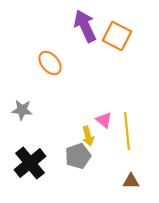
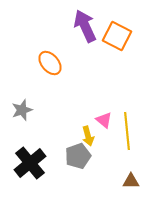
gray star: rotated 25 degrees counterclockwise
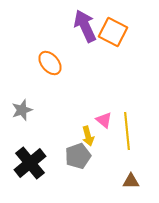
orange square: moved 4 px left, 4 px up
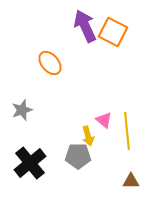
gray pentagon: rotated 20 degrees clockwise
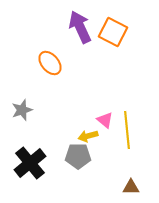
purple arrow: moved 5 px left, 1 px down
pink triangle: moved 1 px right
yellow line: moved 1 px up
yellow arrow: rotated 90 degrees clockwise
brown triangle: moved 6 px down
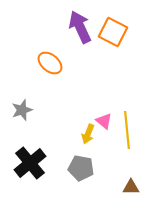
orange ellipse: rotated 10 degrees counterclockwise
pink triangle: moved 1 px left, 1 px down
yellow arrow: moved 2 px up; rotated 54 degrees counterclockwise
gray pentagon: moved 3 px right, 12 px down; rotated 10 degrees clockwise
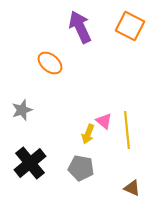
orange square: moved 17 px right, 6 px up
brown triangle: moved 1 px right, 1 px down; rotated 24 degrees clockwise
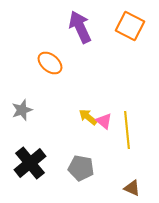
yellow arrow: moved 17 px up; rotated 108 degrees clockwise
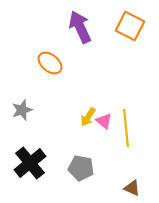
yellow arrow: rotated 96 degrees counterclockwise
yellow line: moved 1 px left, 2 px up
